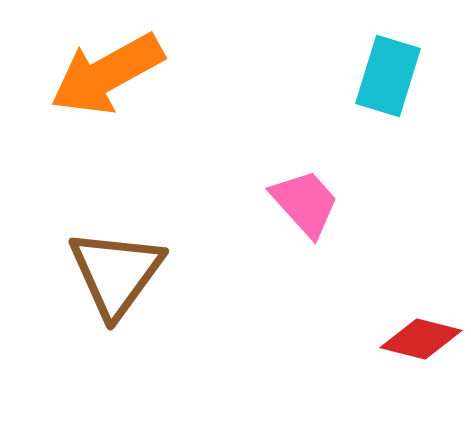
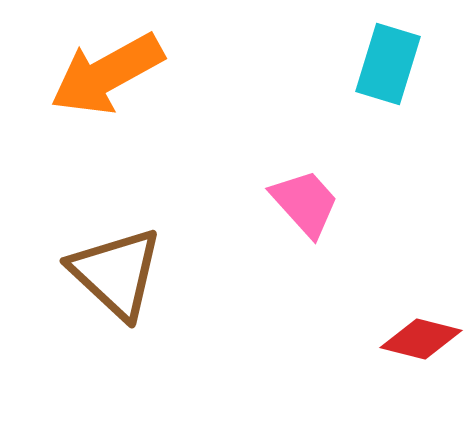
cyan rectangle: moved 12 px up
brown triangle: rotated 23 degrees counterclockwise
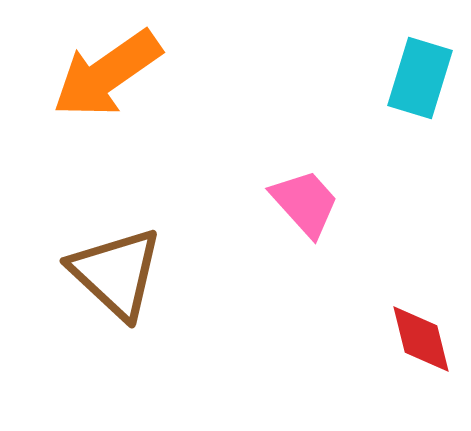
cyan rectangle: moved 32 px right, 14 px down
orange arrow: rotated 6 degrees counterclockwise
red diamond: rotated 62 degrees clockwise
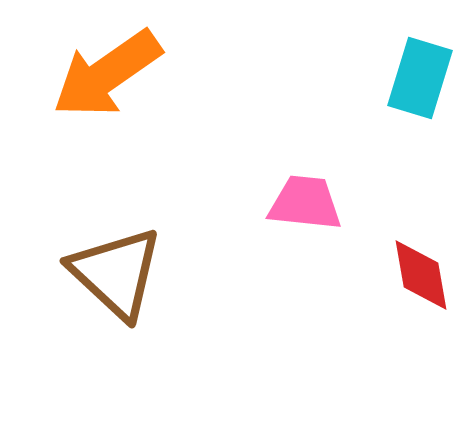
pink trapezoid: rotated 42 degrees counterclockwise
red diamond: moved 64 px up; rotated 4 degrees clockwise
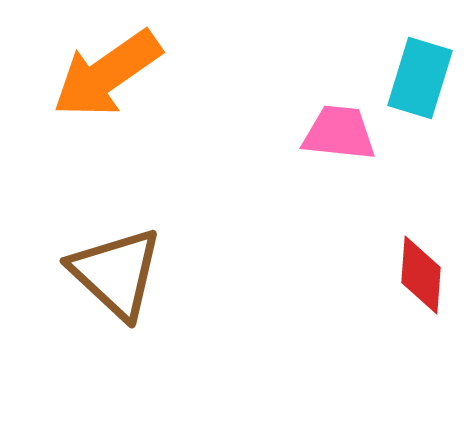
pink trapezoid: moved 34 px right, 70 px up
red diamond: rotated 14 degrees clockwise
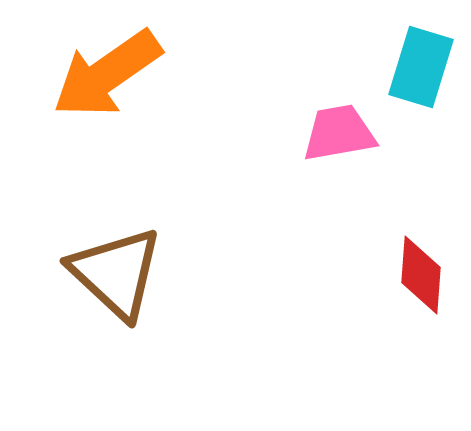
cyan rectangle: moved 1 px right, 11 px up
pink trapezoid: rotated 16 degrees counterclockwise
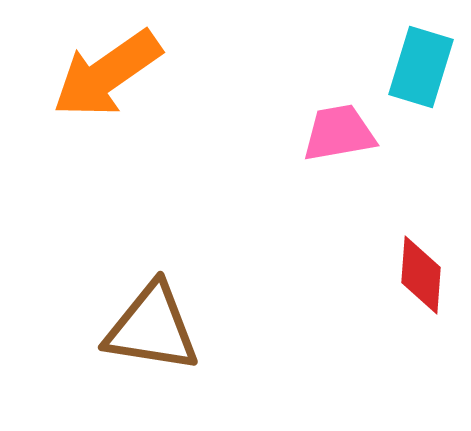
brown triangle: moved 36 px right, 55 px down; rotated 34 degrees counterclockwise
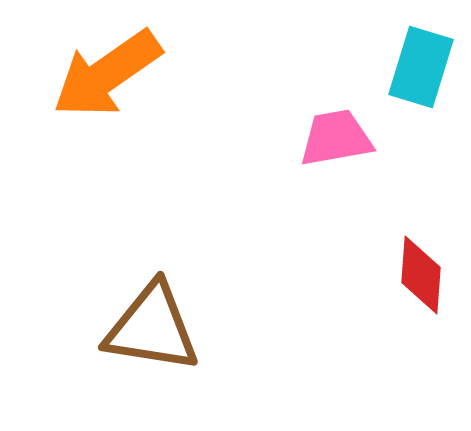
pink trapezoid: moved 3 px left, 5 px down
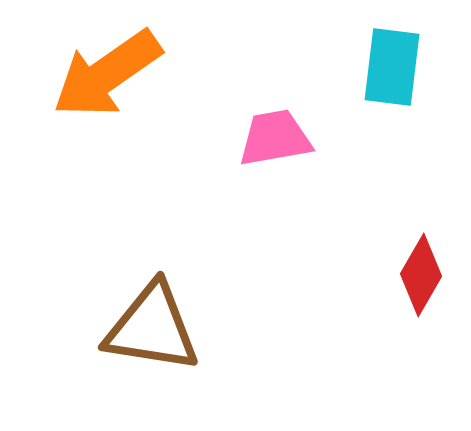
cyan rectangle: moved 29 px left; rotated 10 degrees counterclockwise
pink trapezoid: moved 61 px left
red diamond: rotated 26 degrees clockwise
